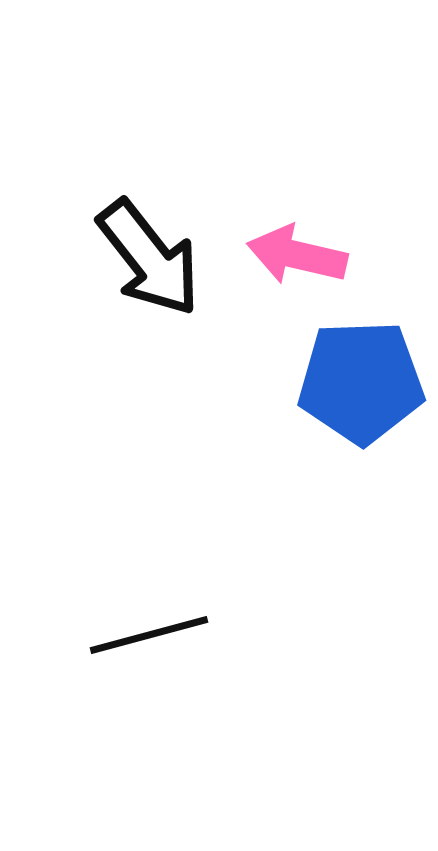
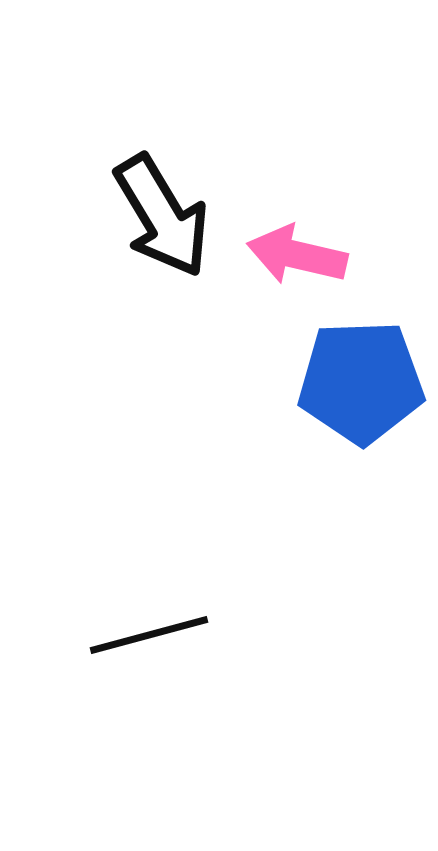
black arrow: moved 13 px right, 42 px up; rotated 7 degrees clockwise
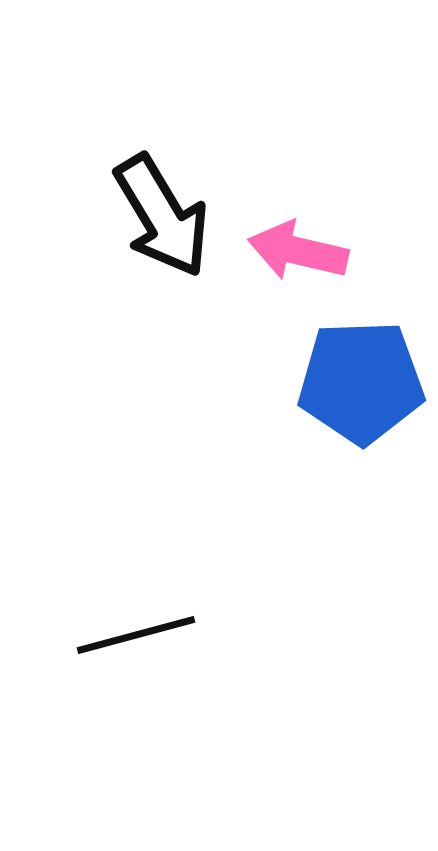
pink arrow: moved 1 px right, 4 px up
black line: moved 13 px left
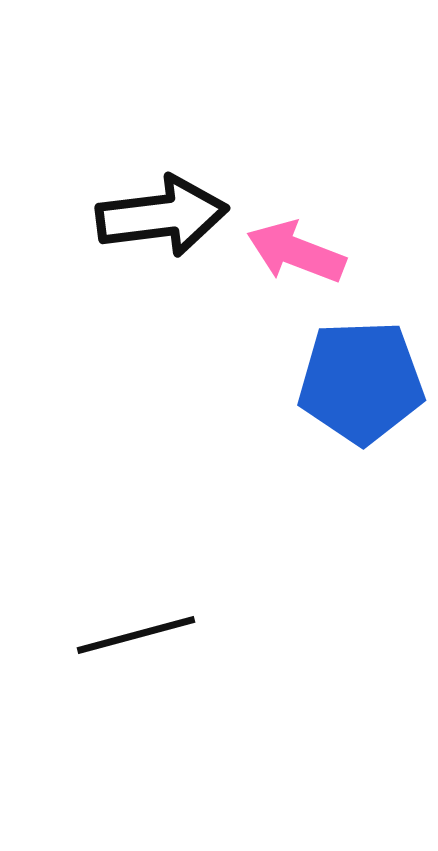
black arrow: rotated 66 degrees counterclockwise
pink arrow: moved 2 px left, 1 px down; rotated 8 degrees clockwise
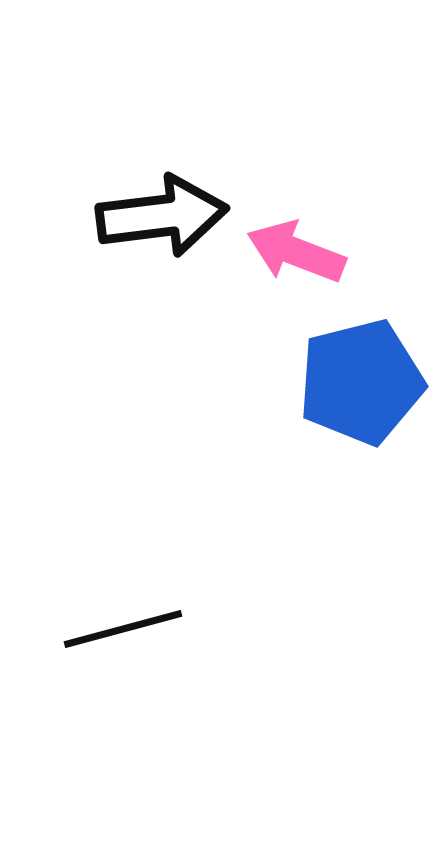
blue pentagon: rotated 12 degrees counterclockwise
black line: moved 13 px left, 6 px up
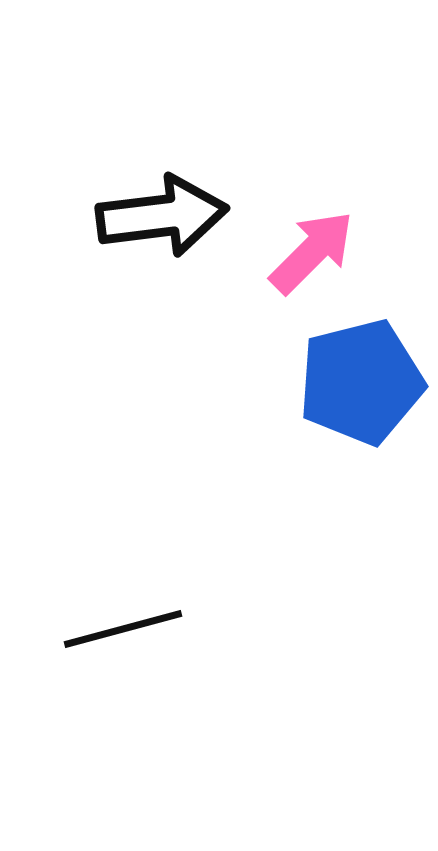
pink arrow: moved 16 px right; rotated 114 degrees clockwise
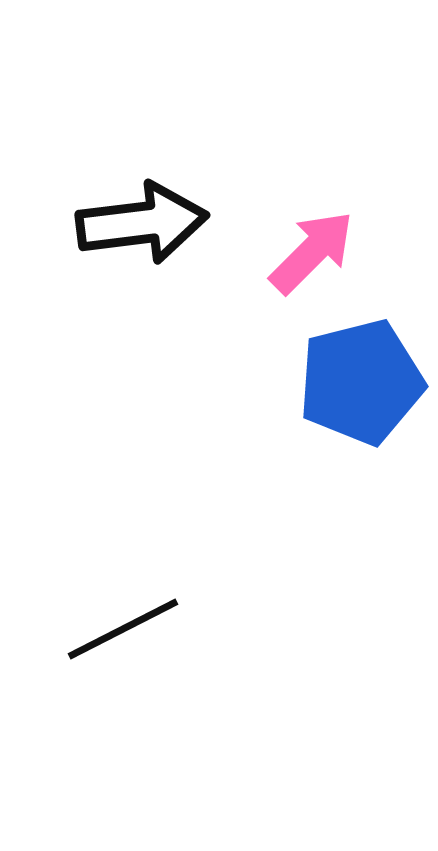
black arrow: moved 20 px left, 7 px down
black line: rotated 12 degrees counterclockwise
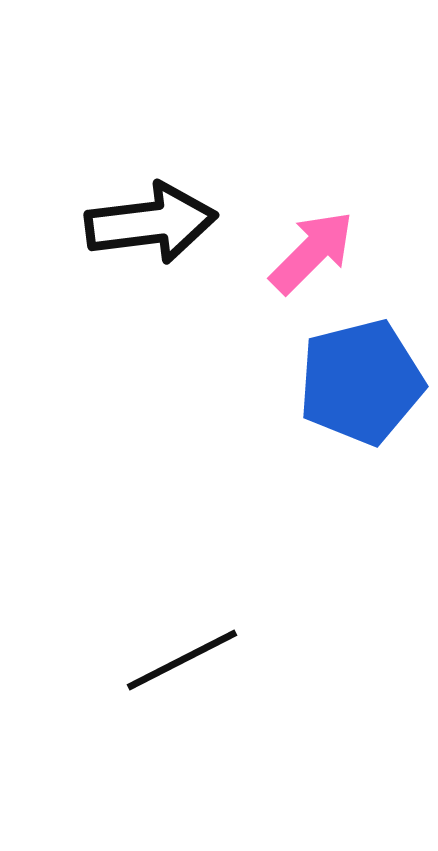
black arrow: moved 9 px right
black line: moved 59 px right, 31 px down
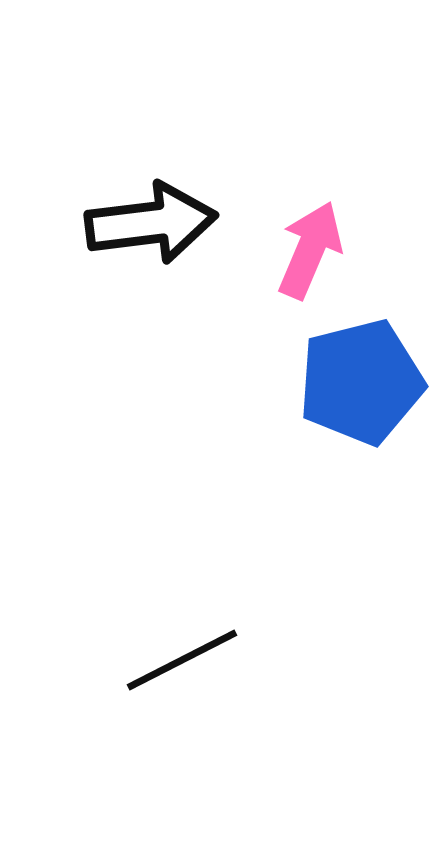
pink arrow: moved 2 px left, 2 px up; rotated 22 degrees counterclockwise
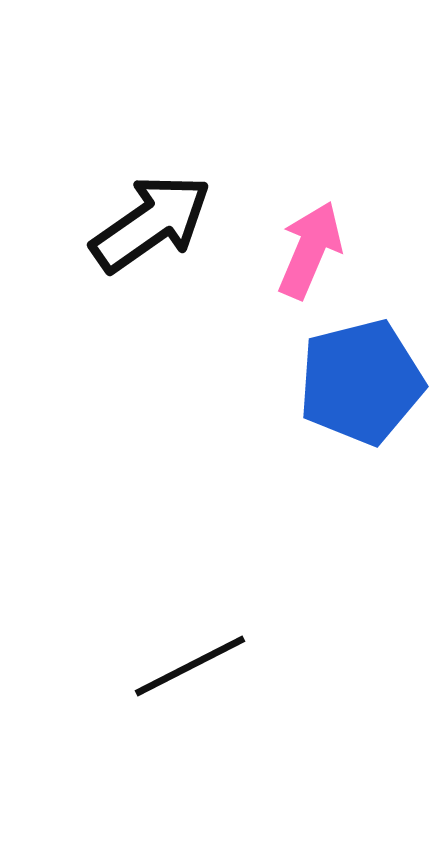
black arrow: rotated 28 degrees counterclockwise
black line: moved 8 px right, 6 px down
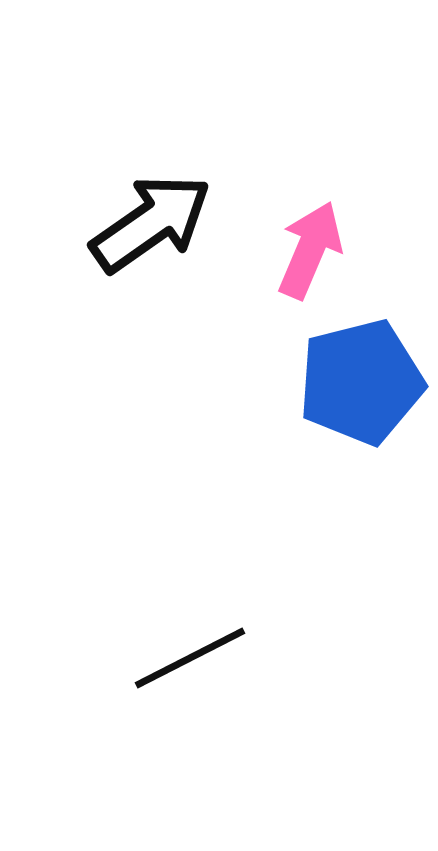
black line: moved 8 px up
